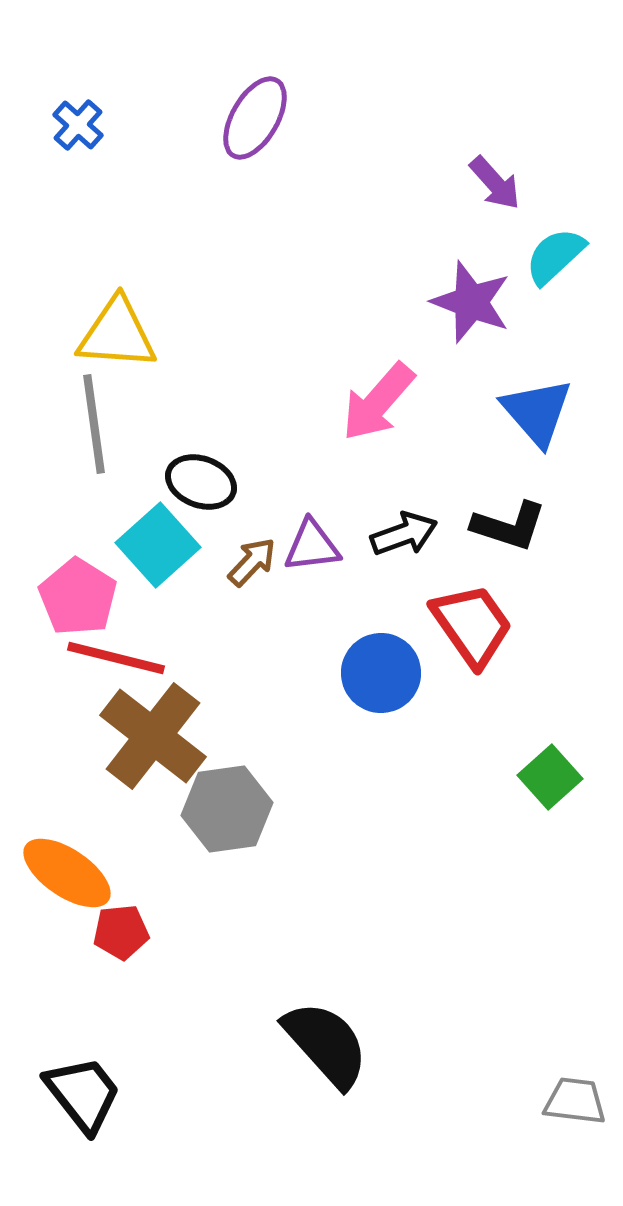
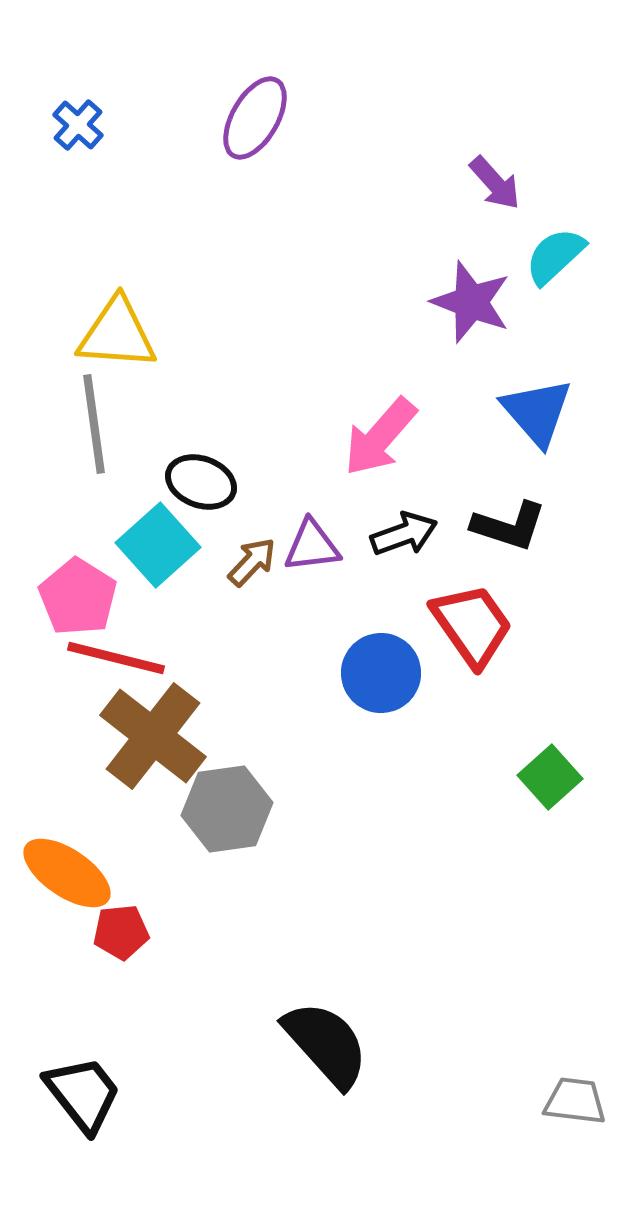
pink arrow: moved 2 px right, 35 px down
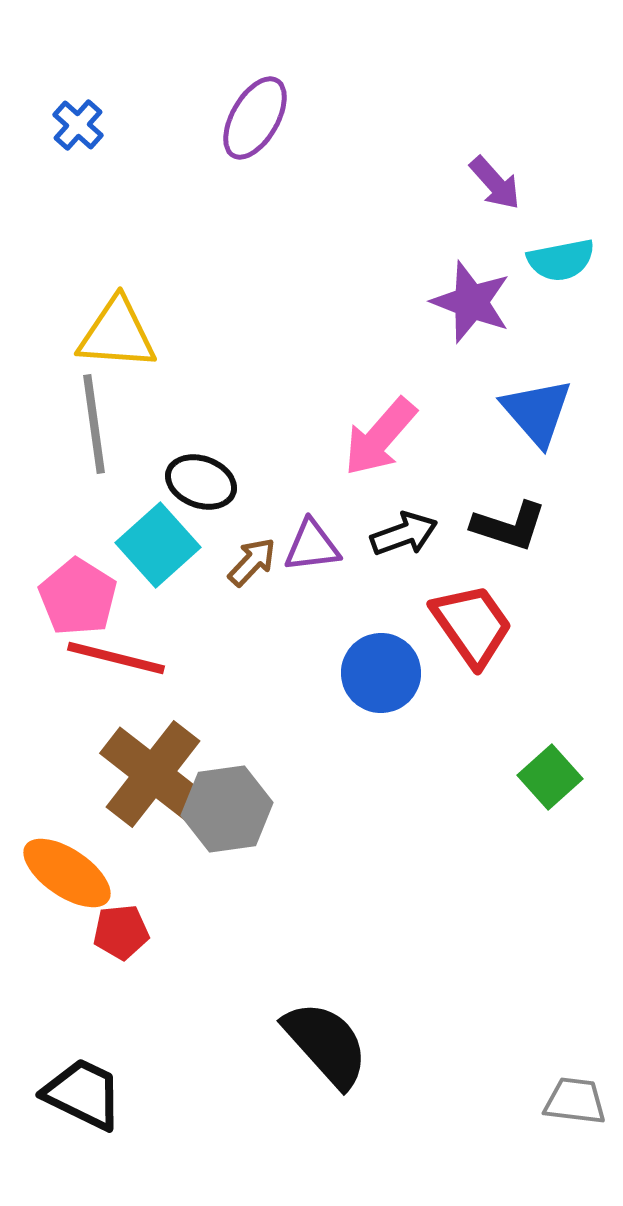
cyan semicircle: moved 6 px right, 4 px down; rotated 148 degrees counterclockwise
brown cross: moved 38 px down
black trapezoid: rotated 26 degrees counterclockwise
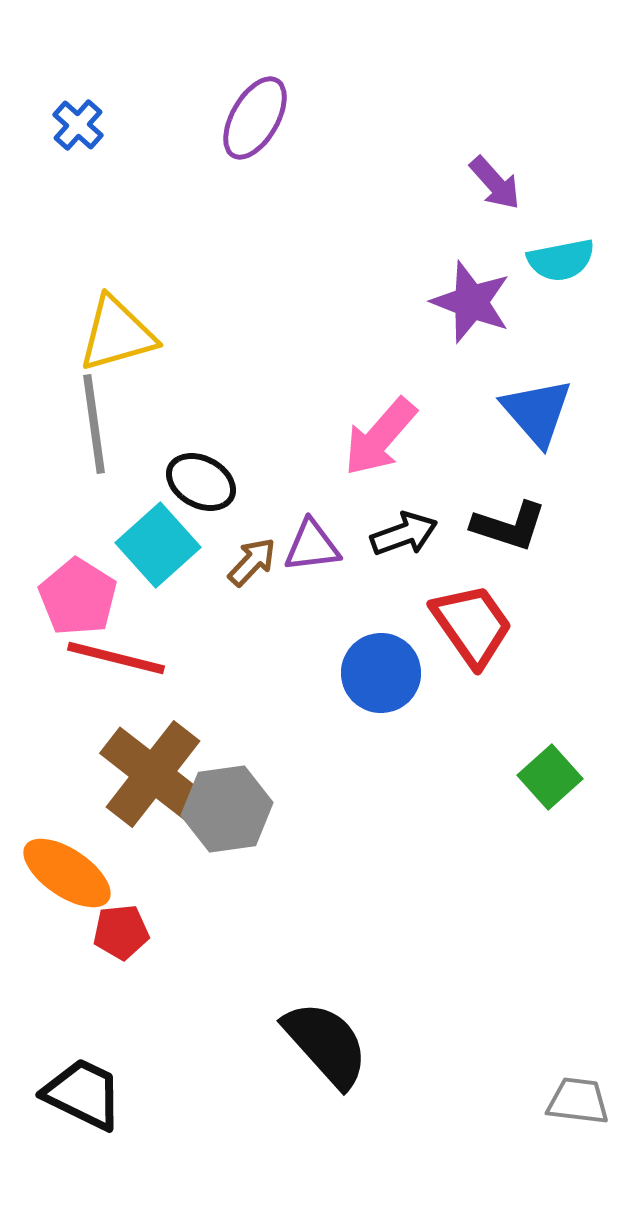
yellow triangle: rotated 20 degrees counterclockwise
black ellipse: rotated 8 degrees clockwise
gray trapezoid: moved 3 px right
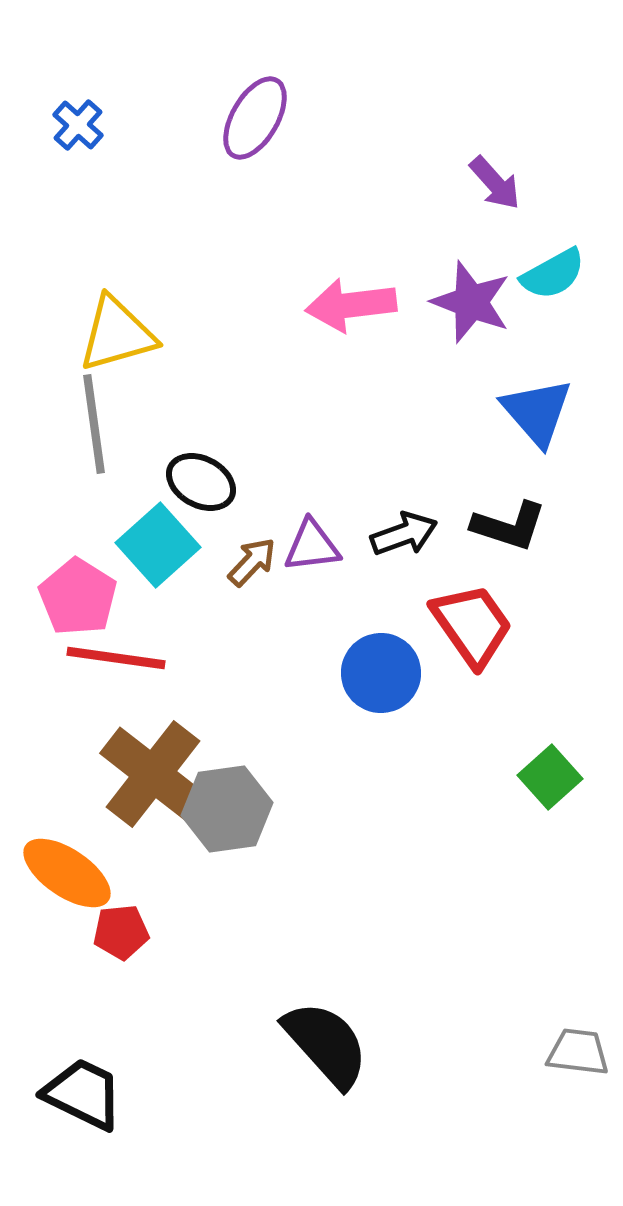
cyan semicircle: moved 8 px left, 14 px down; rotated 18 degrees counterclockwise
pink arrow: moved 29 px left, 132 px up; rotated 42 degrees clockwise
red line: rotated 6 degrees counterclockwise
gray trapezoid: moved 49 px up
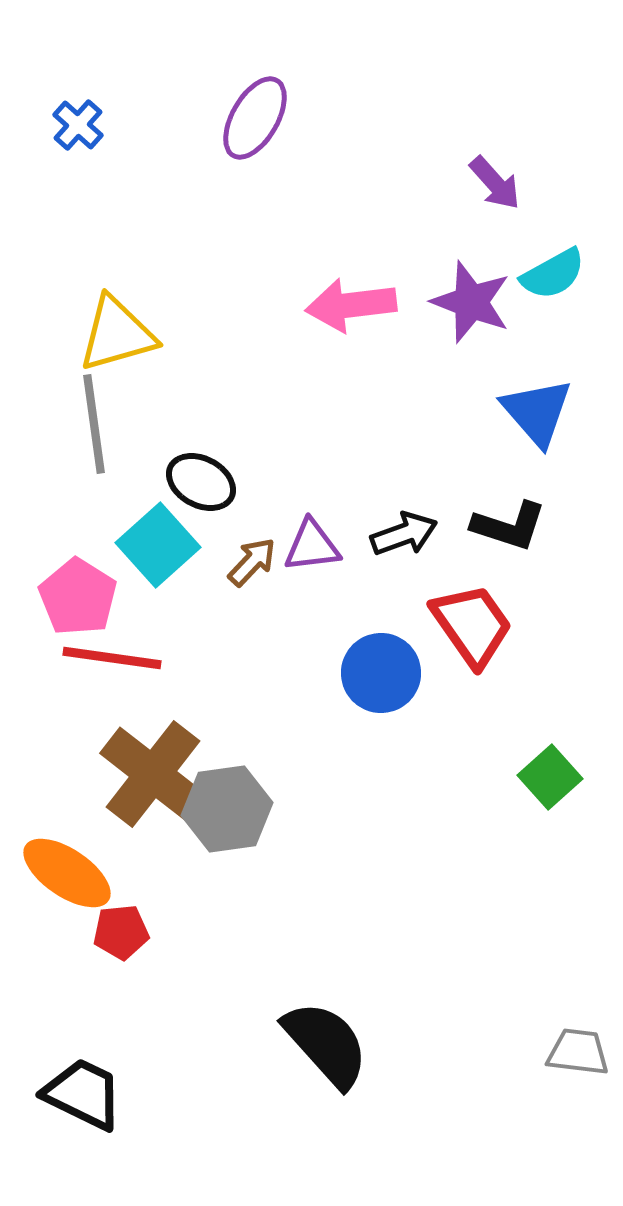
red line: moved 4 px left
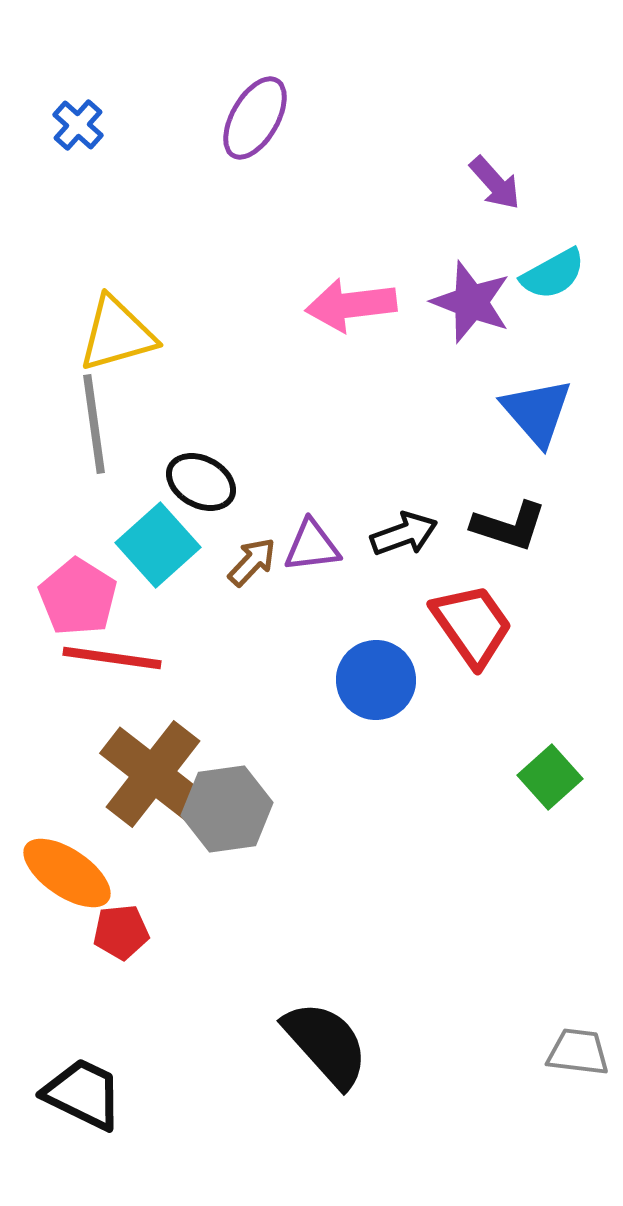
blue circle: moved 5 px left, 7 px down
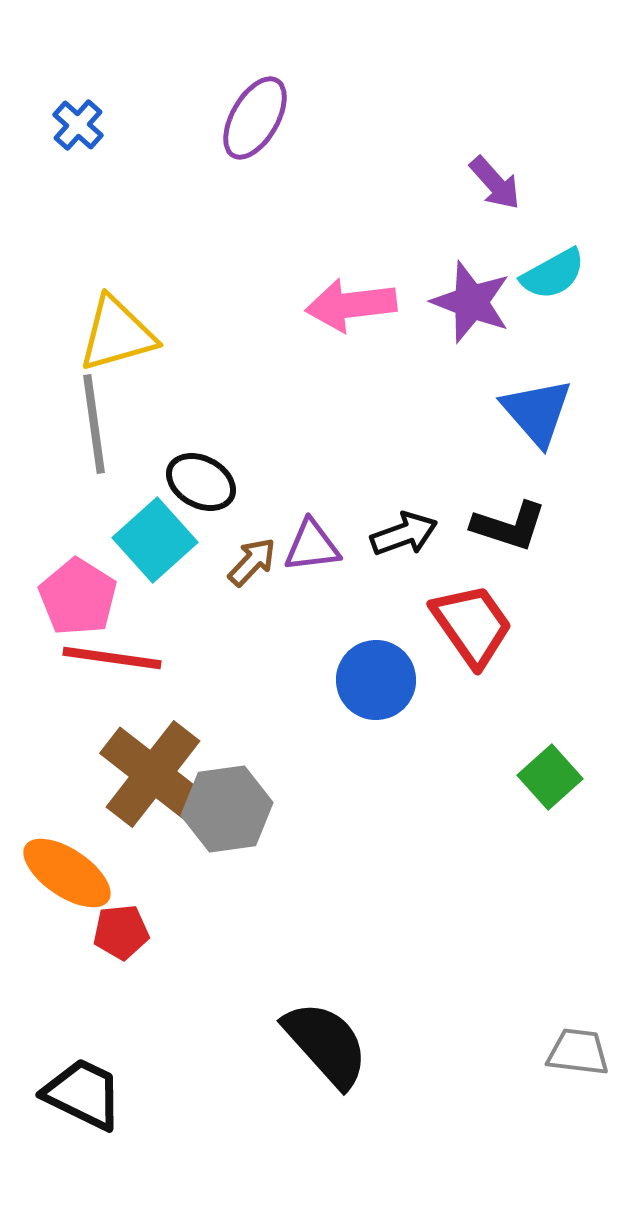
cyan square: moved 3 px left, 5 px up
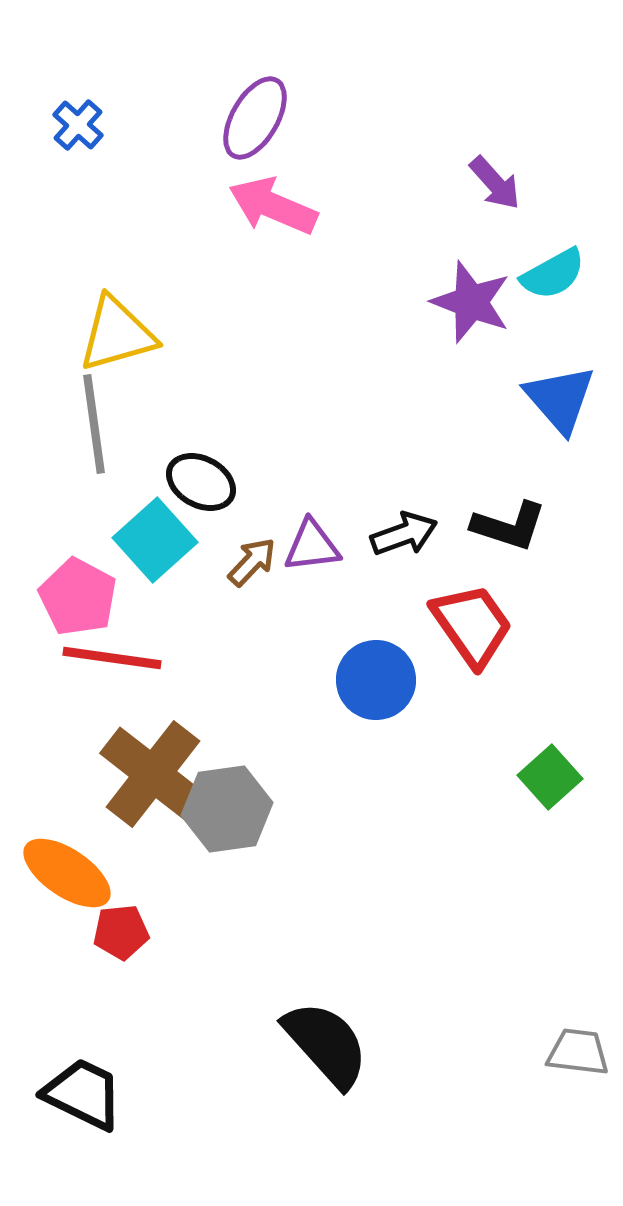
pink arrow: moved 78 px left, 99 px up; rotated 30 degrees clockwise
blue triangle: moved 23 px right, 13 px up
pink pentagon: rotated 4 degrees counterclockwise
